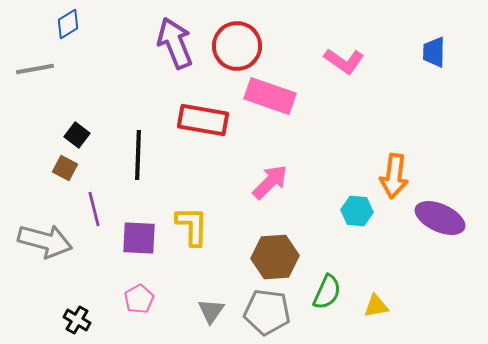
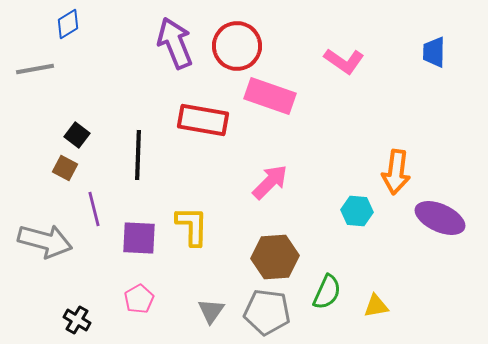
orange arrow: moved 2 px right, 4 px up
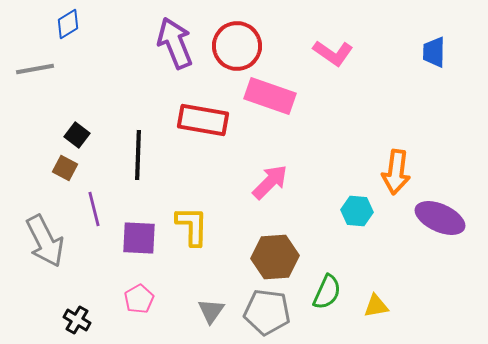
pink L-shape: moved 11 px left, 8 px up
gray arrow: rotated 48 degrees clockwise
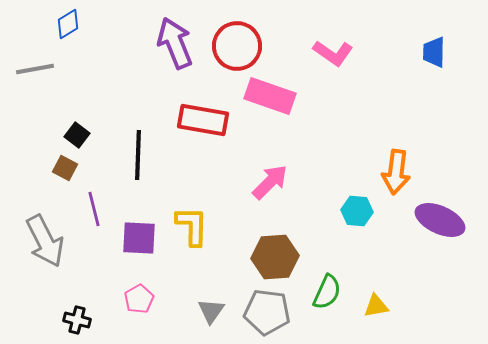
purple ellipse: moved 2 px down
black cross: rotated 16 degrees counterclockwise
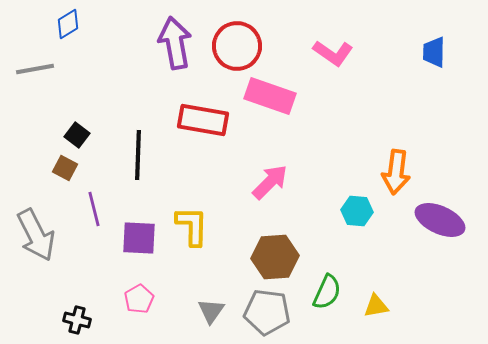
purple arrow: rotated 12 degrees clockwise
gray arrow: moved 9 px left, 6 px up
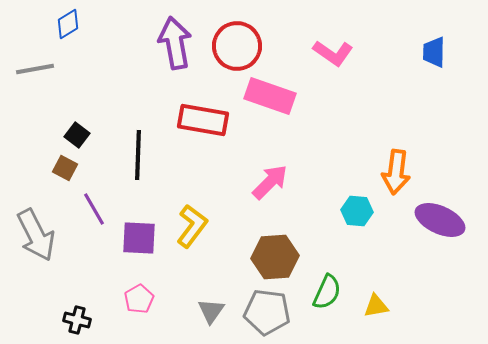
purple line: rotated 16 degrees counterclockwise
yellow L-shape: rotated 36 degrees clockwise
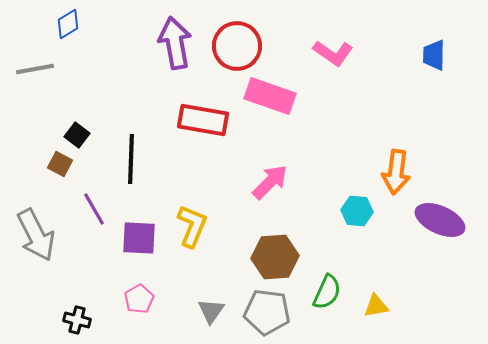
blue trapezoid: moved 3 px down
black line: moved 7 px left, 4 px down
brown square: moved 5 px left, 4 px up
yellow L-shape: rotated 15 degrees counterclockwise
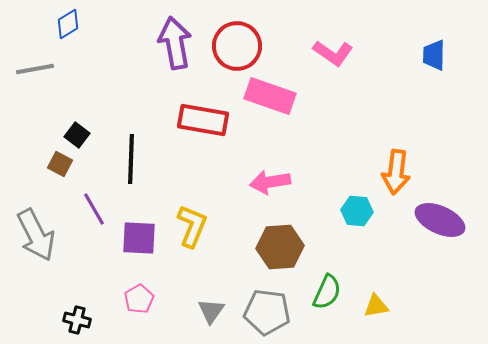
pink arrow: rotated 144 degrees counterclockwise
brown hexagon: moved 5 px right, 10 px up
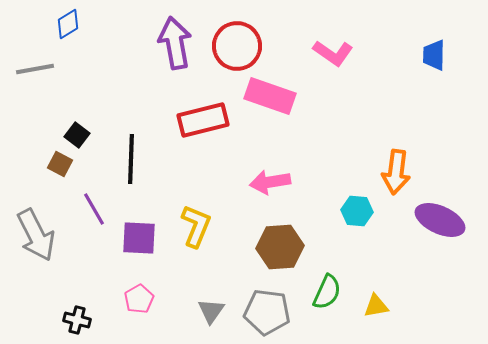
red rectangle: rotated 24 degrees counterclockwise
yellow L-shape: moved 4 px right
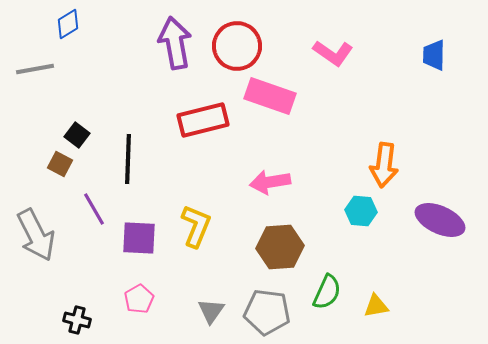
black line: moved 3 px left
orange arrow: moved 12 px left, 7 px up
cyan hexagon: moved 4 px right
